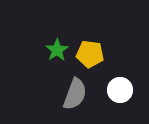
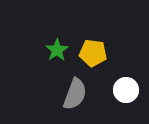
yellow pentagon: moved 3 px right, 1 px up
white circle: moved 6 px right
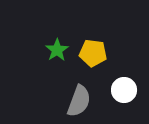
white circle: moved 2 px left
gray semicircle: moved 4 px right, 7 px down
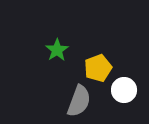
yellow pentagon: moved 5 px right, 15 px down; rotated 28 degrees counterclockwise
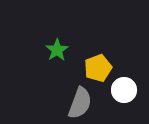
gray semicircle: moved 1 px right, 2 px down
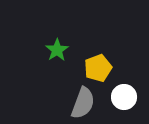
white circle: moved 7 px down
gray semicircle: moved 3 px right
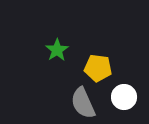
yellow pentagon: rotated 28 degrees clockwise
gray semicircle: rotated 136 degrees clockwise
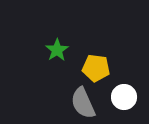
yellow pentagon: moved 2 px left
